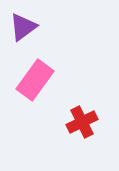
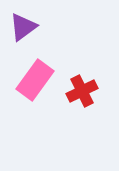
red cross: moved 31 px up
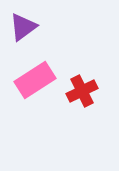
pink rectangle: rotated 21 degrees clockwise
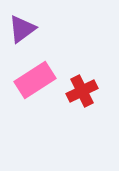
purple triangle: moved 1 px left, 2 px down
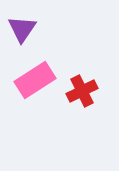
purple triangle: rotated 20 degrees counterclockwise
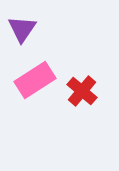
red cross: rotated 24 degrees counterclockwise
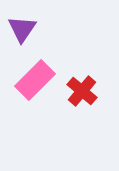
pink rectangle: rotated 12 degrees counterclockwise
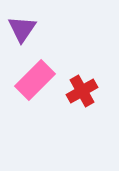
red cross: rotated 20 degrees clockwise
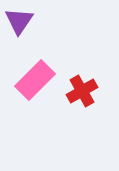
purple triangle: moved 3 px left, 8 px up
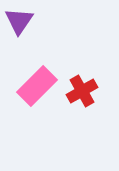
pink rectangle: moved 2 px right, 6 px down
